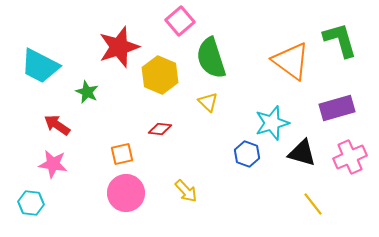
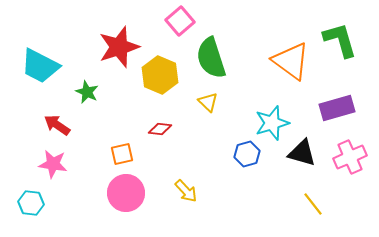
blue hexagon: rotated 25 degrees clockwise
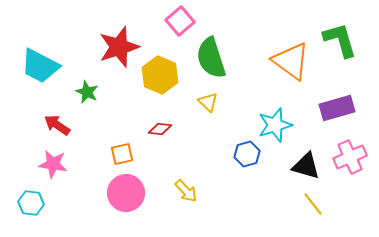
cyan star: moved 3 px right, 2 px down
black triangle: moved 4 px right, 13 px down
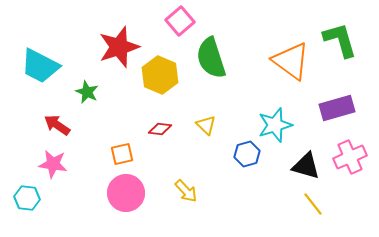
yellow triangle: moved 2 px left, 23 px down
cyan hexagon: moved 4 px left, 5 px up
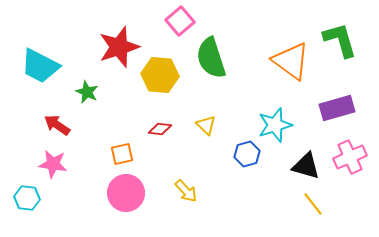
yellow hexagon: rotated 18 degrees counterclockwise
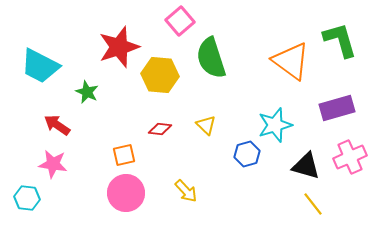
orange square: moved 2 px right, 1 px down
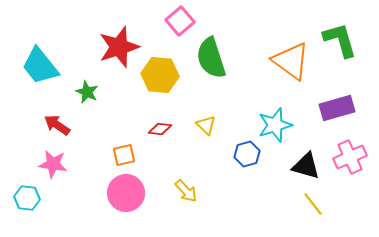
cyan trapezoid: rotated 24 degrees clockwise
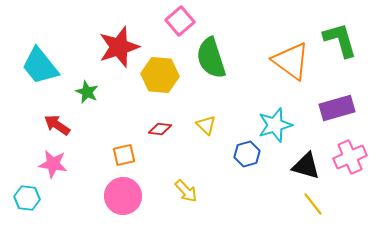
pink circle: moved 3 px left, 3 px down
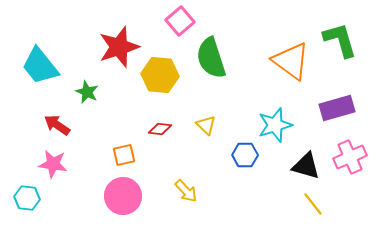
blue hexagon: moved 2 px left, 1 px down; rotated 15 degrees clockwise
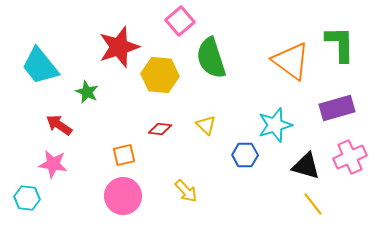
green L-shape: moved 4 px down; rotated 15 degrees clockwise
red arrow: moved 2 px right
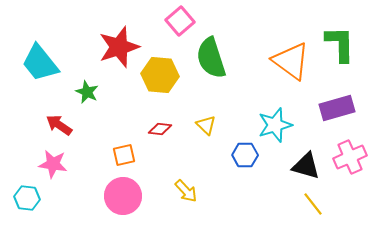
cyan trapezoid: moved 3 px up
